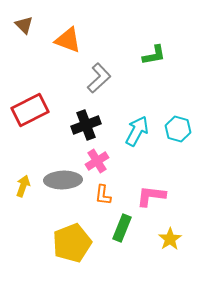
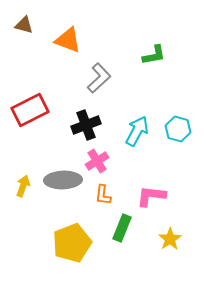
brown triangle: rotated 30 degrees counterclockwise
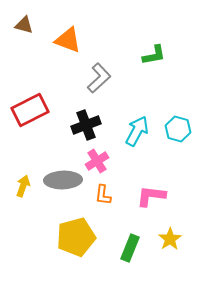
green rectangle: moved 8 px right, 20 px down
yellow pentagon: moved 4 px right, 6 px up; rotated 6 degrees clockwise
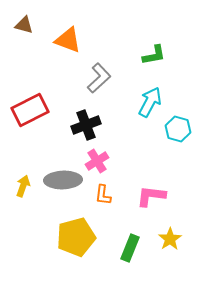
cyan arrow: moved 13 px right, 29 px up
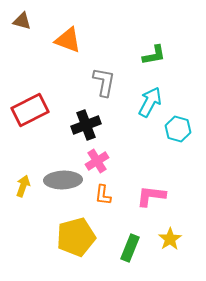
brown triangle: moved 2 px left, 4 px up
gray L-shape: moved 5 px right, 4 px down; rotated 36 degrees counterclockwise
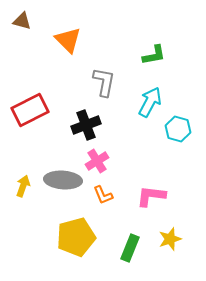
orange triangle: rotated 24 degrees clockwise
gray ellipse: rotated 6 degrees clockwise
orange L-shape: rotated 30 degrees counterclockwise
yellow star: rotated 15 degrees clockwise
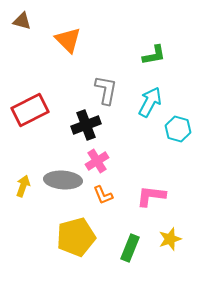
gray L-shape: moved 2 px right, 8 px down
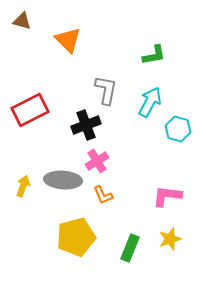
pink L-shape: moved 16 px right
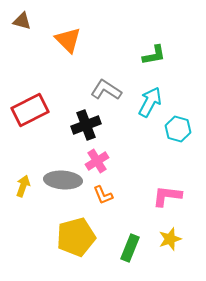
gray L-shape: rotated 68 degrees counterclockwise
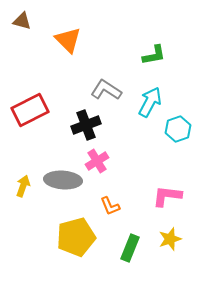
cyan hexagon: rotated 25 degrees clockwise
orange L-shape: moved 7 px right, 11 px down
